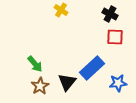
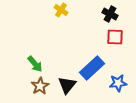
black triangle: moved 3 px down
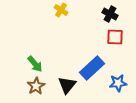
brown star: moved 4 px left
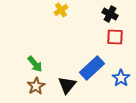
yellow cross: rotated 24 degrees clockwise
blue star: moved 3 px right, 5 px up; rotated 30 degrees counterclockwise
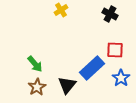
red square: moved 13 px down
brown star: moved 1 px right, 1 px down
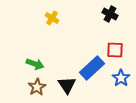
yellow cross: moved 9 px left, 8 px down; rotated 24 degrees counterclockwise
green arrow: rotated 30 degrees counterclockwise
black triangle: rotated 12 degrees counterclockwise
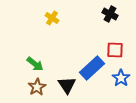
green arrow: rotated 18 degrees clockwise
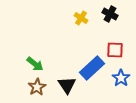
yellow cross: moved 29 px right
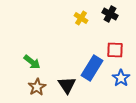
green arrow: moved 3 px left, 2 px up
blue rectangle: rotated 15 degrees counterclockwise
